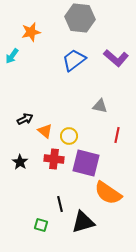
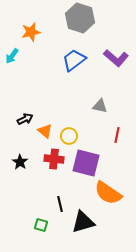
gray hexagon: rotated 12 degrees clockwise
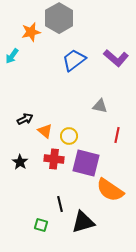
gray hexagon: moved 21 px left; rotated 12 degrees clockwise
orange semicircle: moved 2 px right, 3 px up
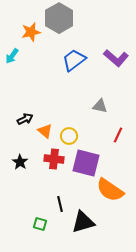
red line: moved 1 px right; rotated 14 degrees clockwise
green square: moved 1 px left, 1 px up
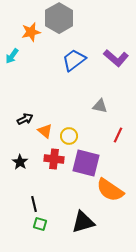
black line: moved 26 px left
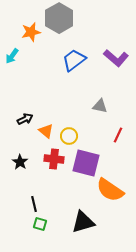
orange triangle: moved 1 px right
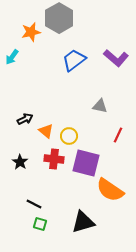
cyan arrow: moved 1 px down
black line: rotated 49 degrees counterclockwise
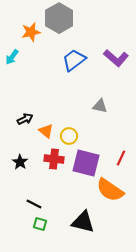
red line: moved 3 px right, 23 px down
black triangle: rotated 30 degrees clockwise
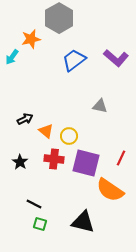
orange star: moved 7 px down
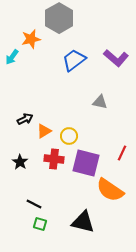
gray triangle: moved 4 px up
orange triangle: moved 2 px left; rotated 49 degrees clockwise
red line: moved 1 px right, 5 px up
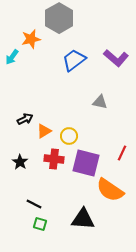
black triangle: moved 3 px up; rotated 10 degrees counterclockwise
